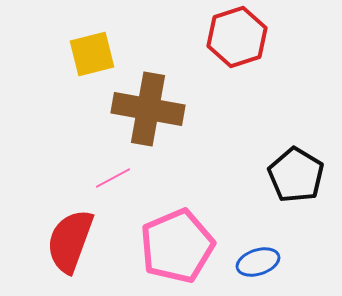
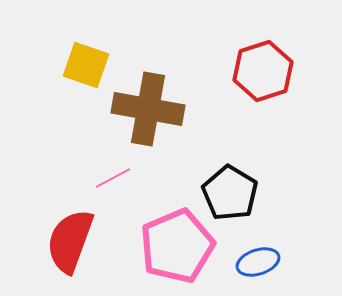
red hexagon: moved 26 px right, 34 px down
yellow square: moved 6 px left, 11 px down; rotated 33 degrees clockwise
black pentagon: moved 66 px left, 18 px down
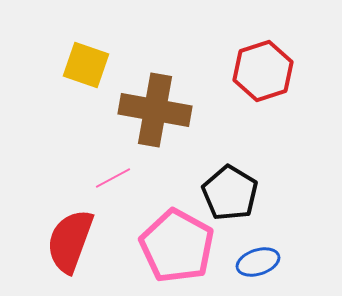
brown cross: moved 7 px right, 1 px down
pink pentagon: rotated 20 degrees counterclockwise
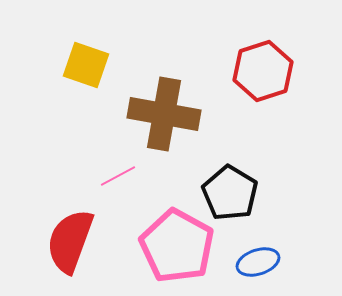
brown cross: moved 9 px right, 4 px down
pink line: moved 5 px right, 2 px up
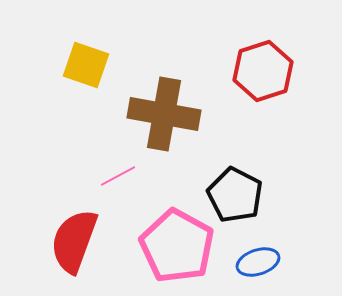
black pentagon: moved 5 px right, 2 px down; rotated 4 degrees counterclockwise
red semicircle: moved 4 px right
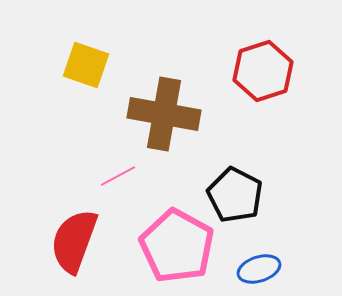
blue ellipse: moved 1 px right, 7 px down
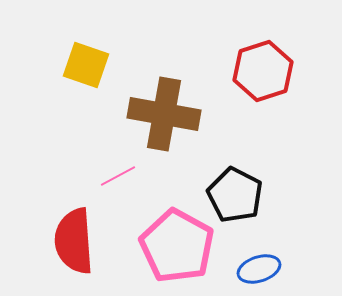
red semicircle: rotated 24 degrees counterclockwise
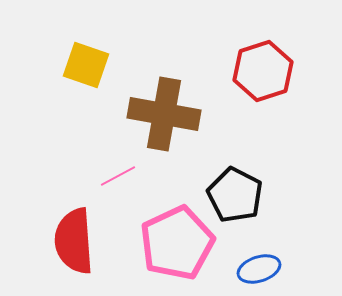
pink pentagon: moved 3 px up; rotated 18 degrees clockwise
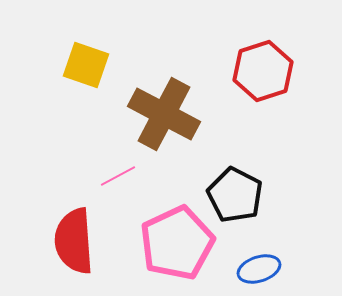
brown cross: rotated 18 degrees clockwise
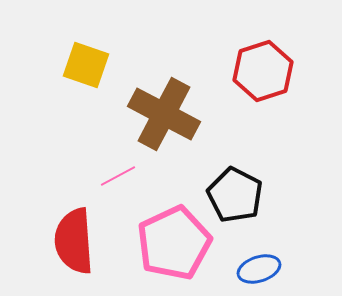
pink pentagon: moved 3 px left
